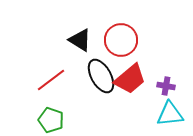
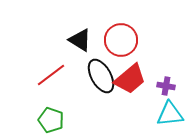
red line: moved 5 px up
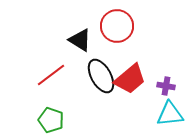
red circle: moved 4 px left, 14 px up
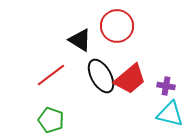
cyan triangle: rotated 20 degrees clockwise
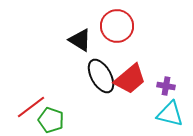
red line: moved 20 px left, 32 px down
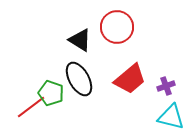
red circle: moved 1 px down
black ellipse: moved 22 px left, 3 px down
purple cross: rotated 30 degrees counterclockwise
cyan triangle: moved 1 px right, 3 px down
green pentagon: moved 27 px up
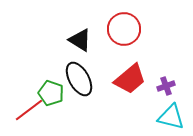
red circle: moved 7 px right, 2 px down
red line: moved 2 px left, 3 px down
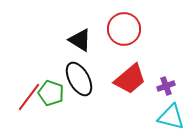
red line: moved 13 px up; rotated 16 degrees counterclockwise
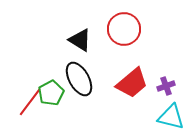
red trapezoid: moved 2 px right, 4 px down
green pentagon: rotated 25 degrees clockwise
red line: moved 1 px right, 5 px down
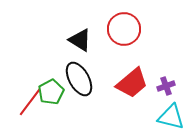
green pentagon: moved 1 px up
